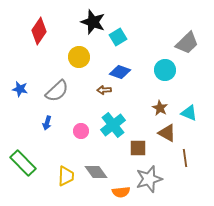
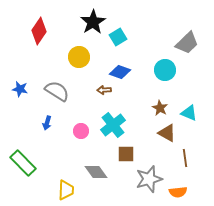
black star: rotated 20 degrees clockwise
gray semicircle: rotated 105 degrees counterclockwise
brown square: moved 12 px left, 6 px down
yellow trapezoid: moved 14 px down
orange semicircle: moved 57 px right
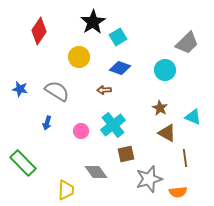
blue diamond: moved 4 px up
cyan triangle: moved 4 px right, 4 px down
brown square: rotated 12 degrees counterclockwise
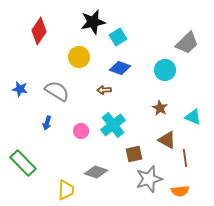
black star: rotated 20 degrees clockwise
brown triangle: moved 7 px down
brown square: moved 8 px right
gray diamond: rotated 35 degrees counterclockwise
orange semicircle: moved 2 px right, 1 px up
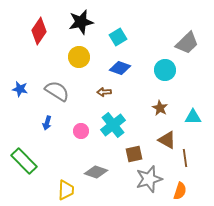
black star: moved 12 px left
brown arrow: moved 2 px down
cyan triangle: rotated 24 degrees counterclockwise
green rectangle: moved 1 px right, 2 px up
orange semicircle: rotated 66 degrees counterclockwise
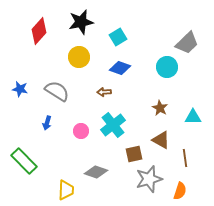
red diamond: rotated 8 degrees clockwise
cyan circle: moved 2 px right, 3 px up
brown triangle: moved 6 px left
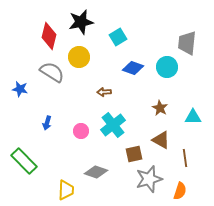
red diamond: moved 10 px right, 5 px down; rotated 28 degrees counterclockwise
gray trapezoid: rotated 140 degrees clockwise
blue diamond: moved 13 px right
gray semicircle: moved 5 px left, 19 px up
